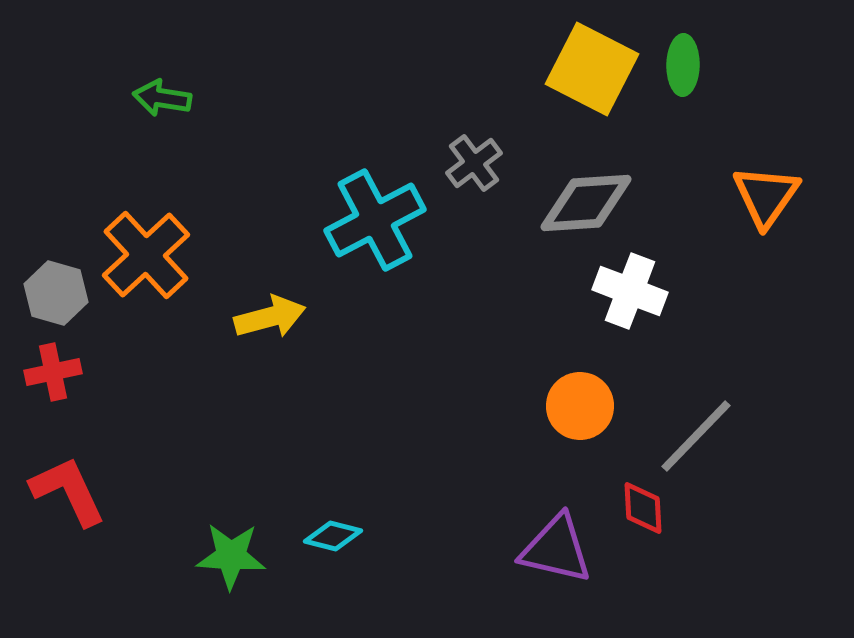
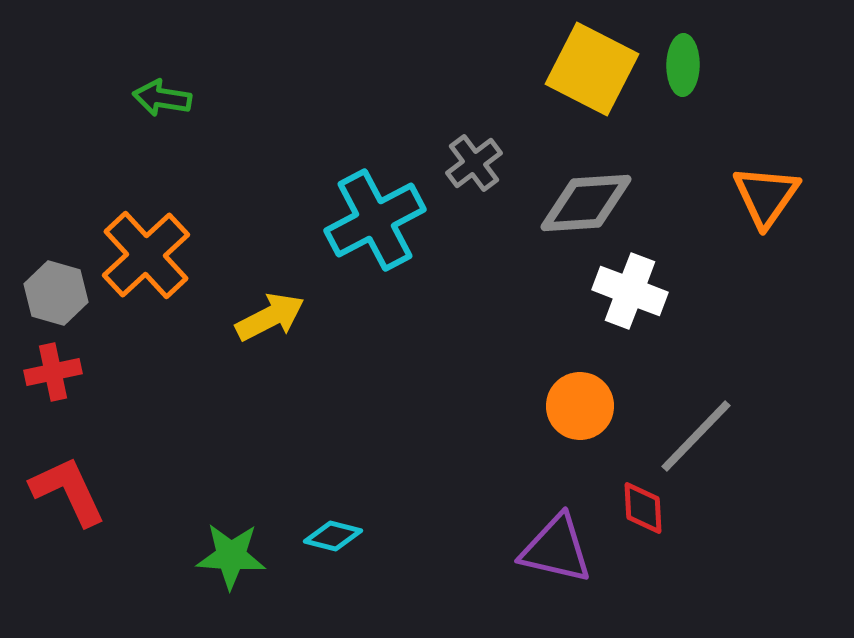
yellow arrow: rotated 12 degrees counterclockwise
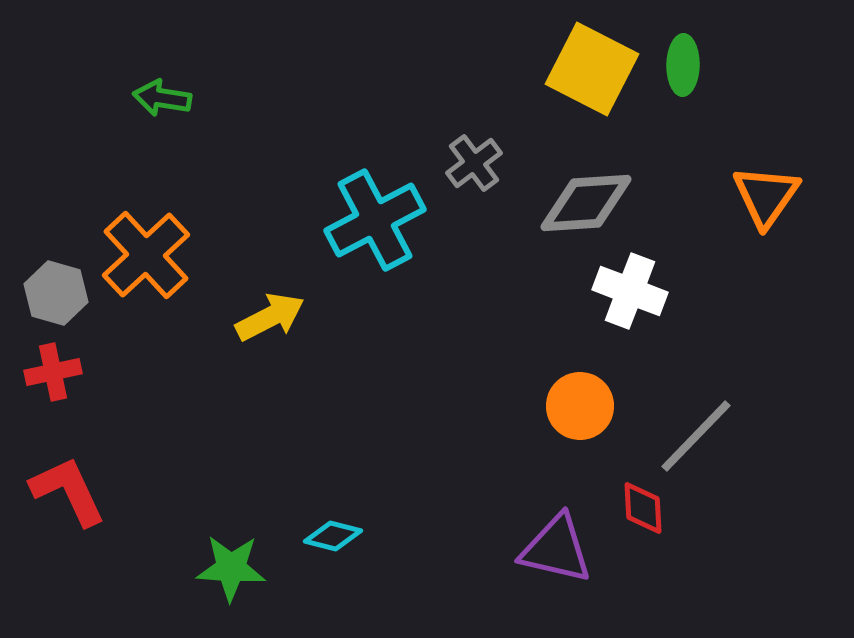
green star: moved 12 px down
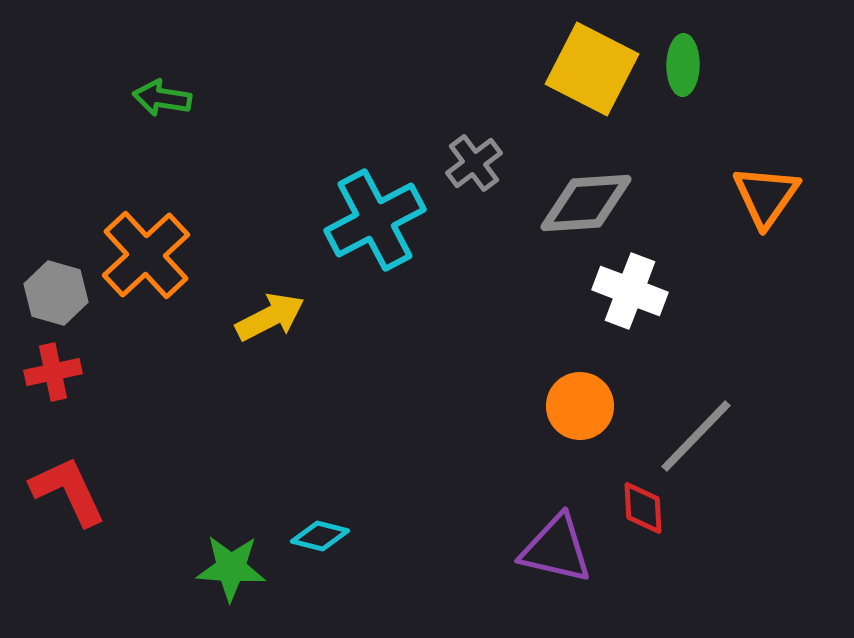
cyan diamond: moved 13 px left
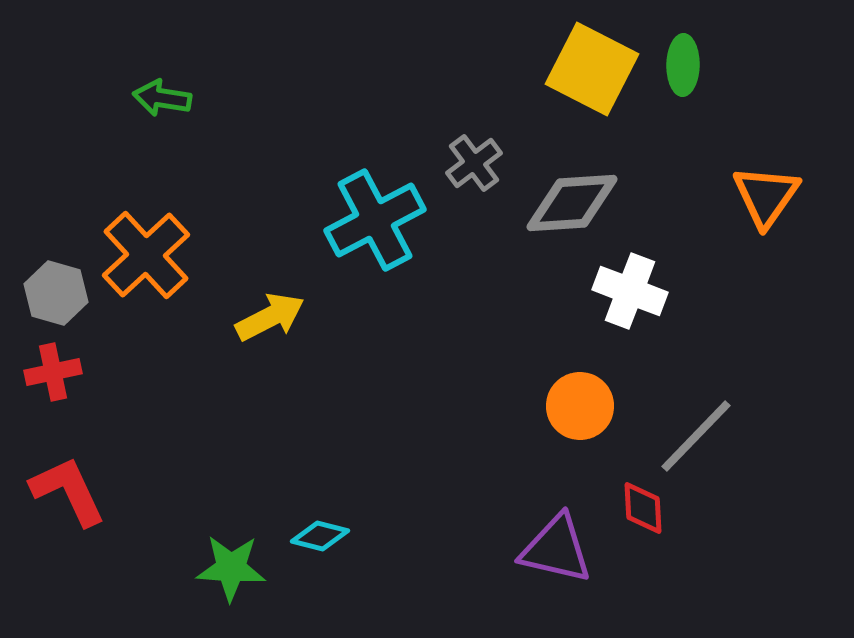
gray diamond: moved 14 px left
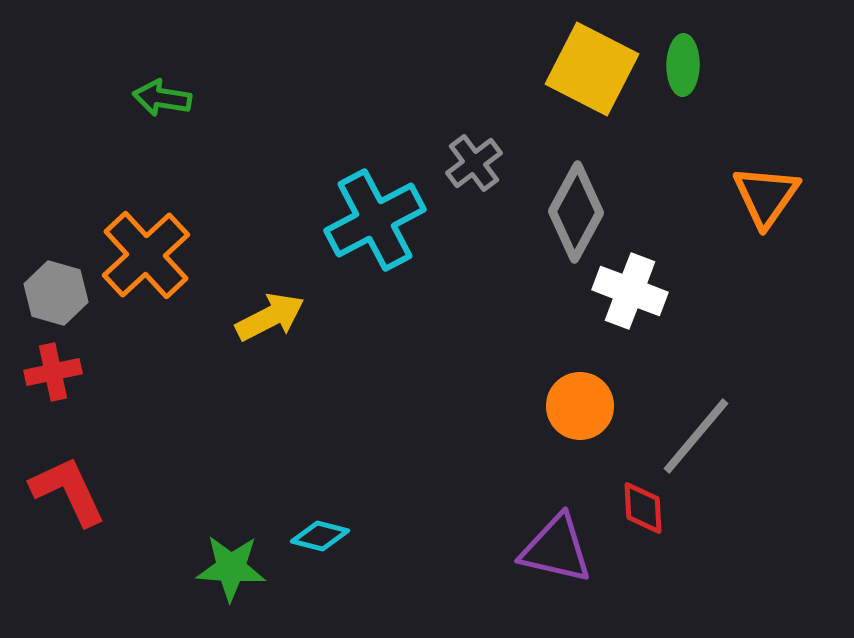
gray diamond: moved 4 px right, 9 px down; rotated 58 degrees counterclockwise
gray line: rotated 4 degrees counterclockwise
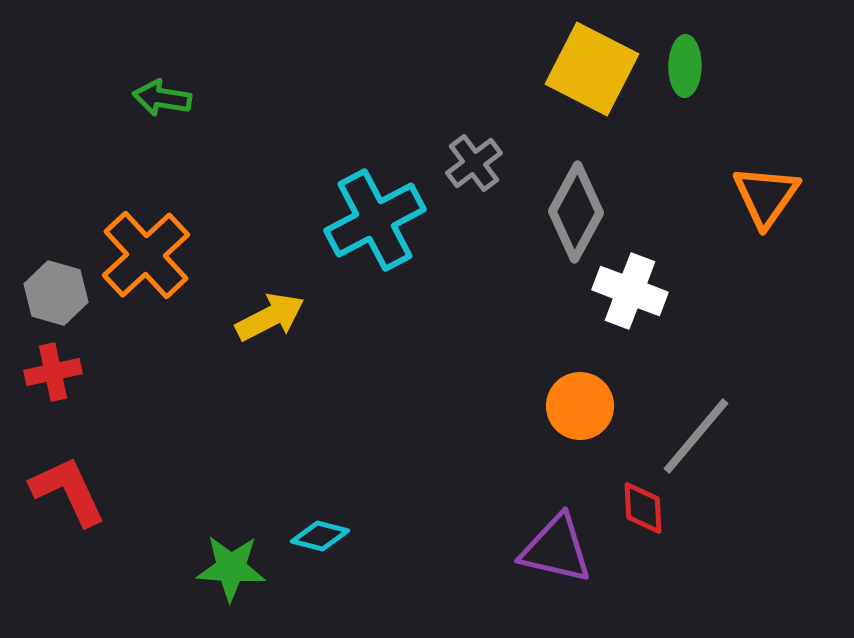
green ellipse: moved 2 px right, 1 px down
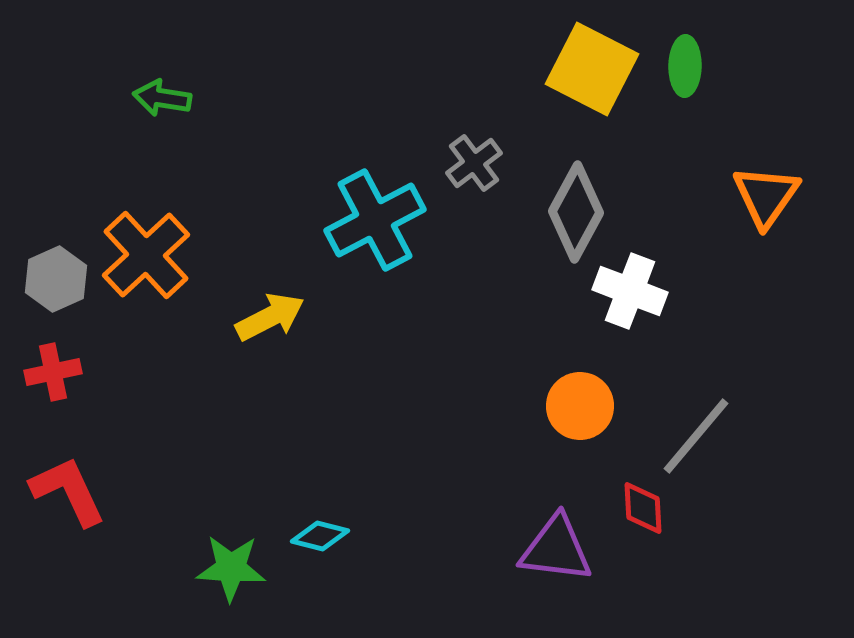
gray hexagon: moved 14 px up; rotated 20 degrees clockwise
purple triangle: rotated 6 degrees counterclockwise
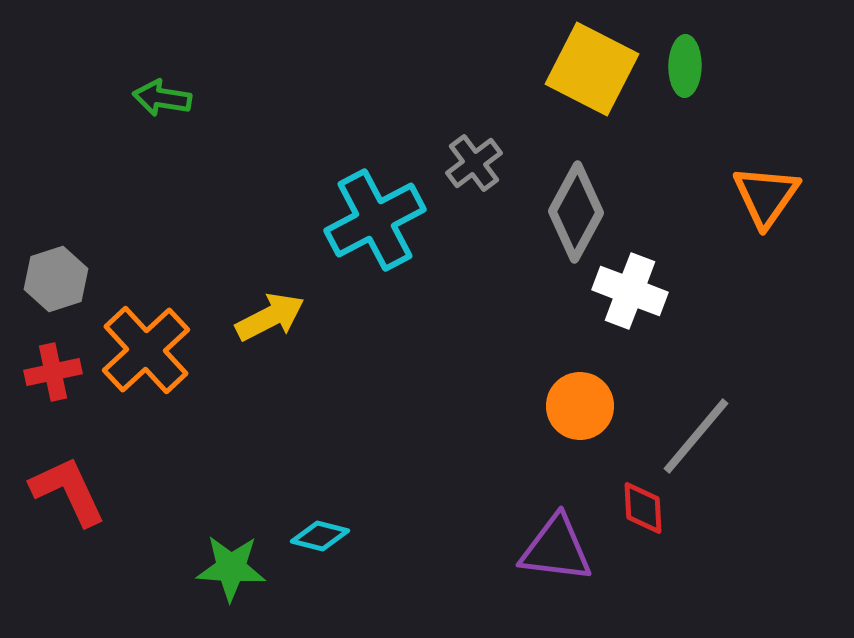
orange cross: moved 95 px down
gray hexagon: rotated 6 degrees clockwise
